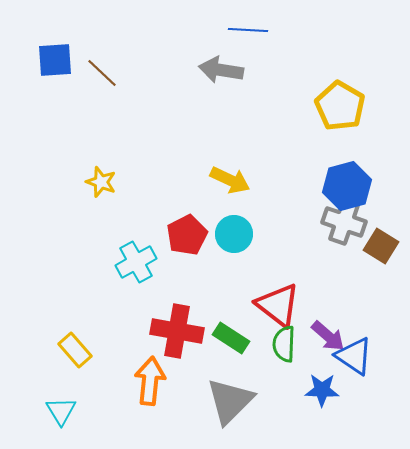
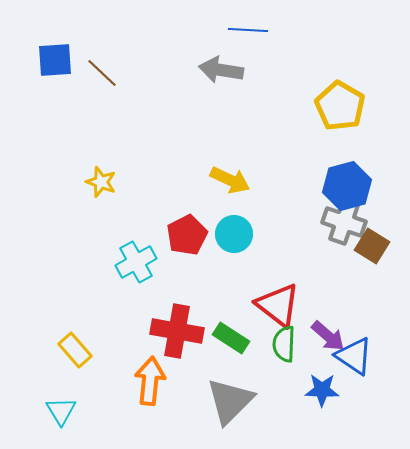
brown square: moved 9 px left
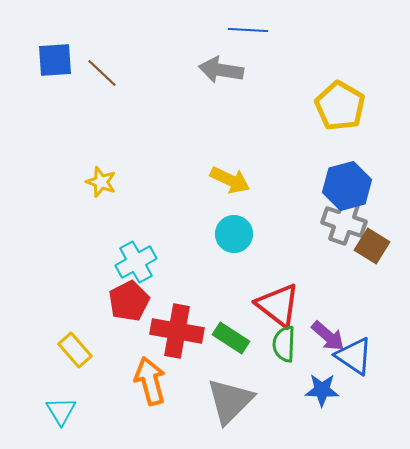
red pentagon: moved 58 px left, 66 px down
orange arrow: rotated 21 degrees counterclockwise
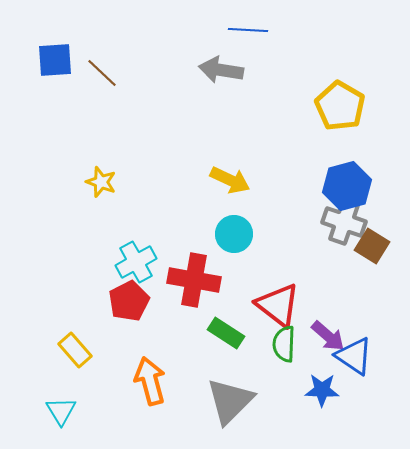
red cross: moved 17 px right, 51 px up
green rectangle: moved 5 px left, 5 px up
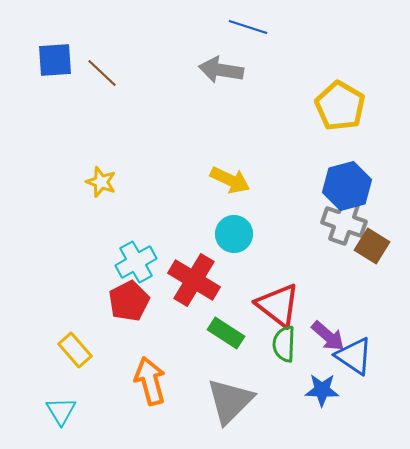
blue line: moved 3 px up; rotated 15 degrees clockwise
red cross: rotated 21 degrees clockwise
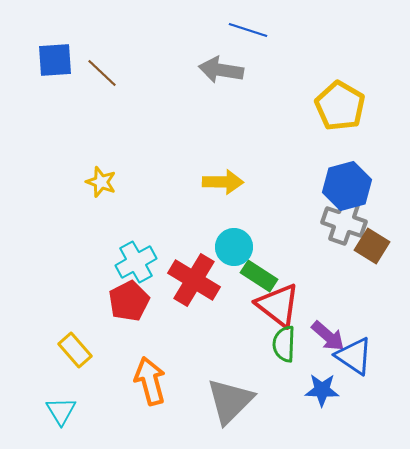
blue line: moved 3 px down
yellow arrow: moved 7 px left, 2 px down; rotated 24 degrees counterclockwise
cyan circle: moved 13 px down
green rectangle: moved 33 px right, 57 px up
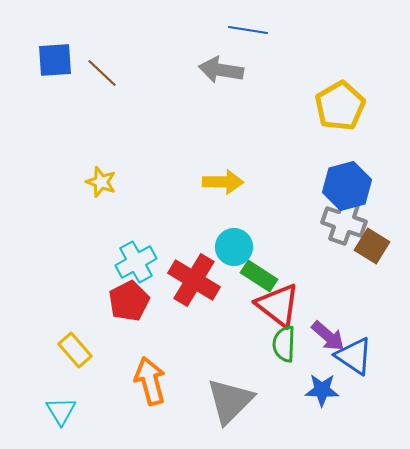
blue line: rotated 9 degrees counterclockwise
yellow pentagon: rotated 12 degrees clockwise
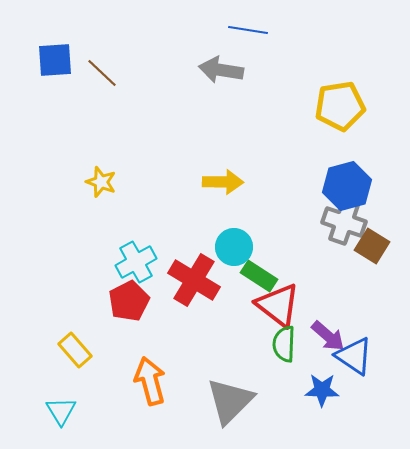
yellow pentagon: rotated 21 degrees clockwise
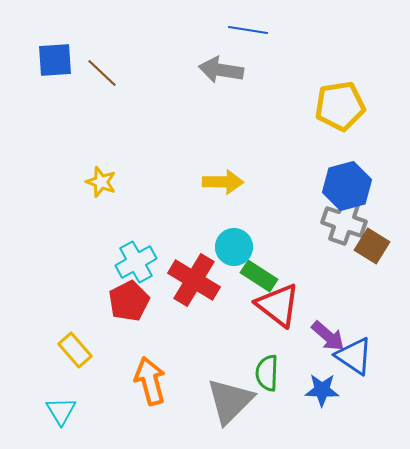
green semicircle: moved 17 px left, 29 px down
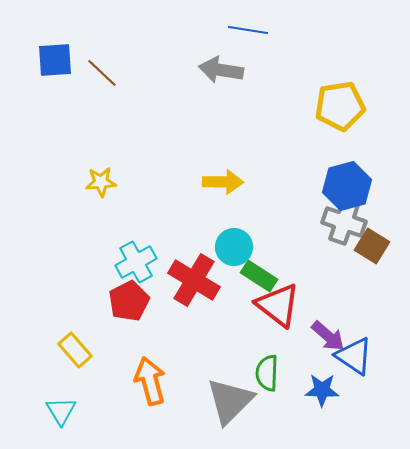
yellow star: rotated 24 degrees counterclockwise
